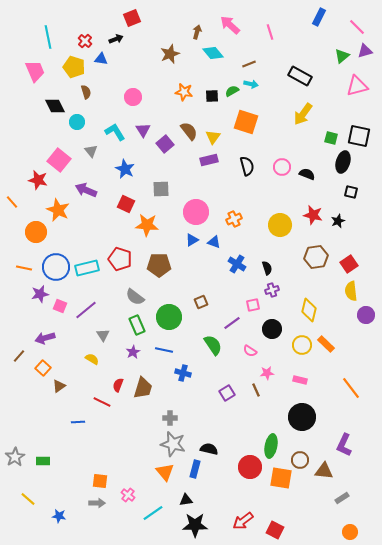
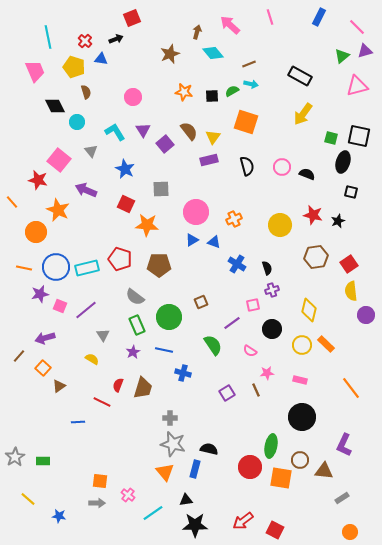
pink line at (270, 32): moved 15 px up
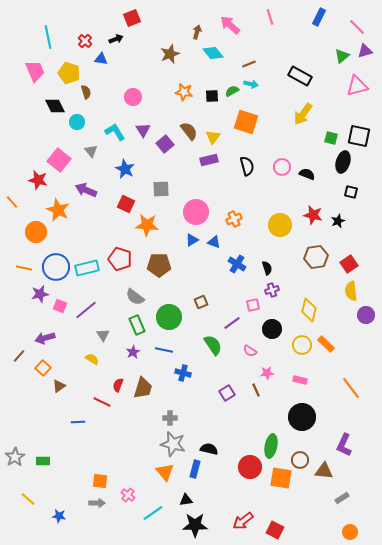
yellow pentagon at (74, 67): moved 5 px left, 6 px down
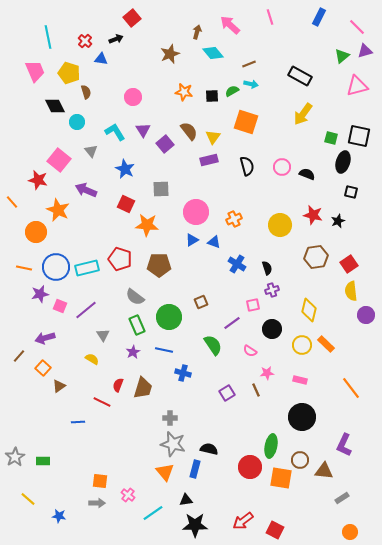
red square at (132, 18): rotated 18 degrees counterclockwise
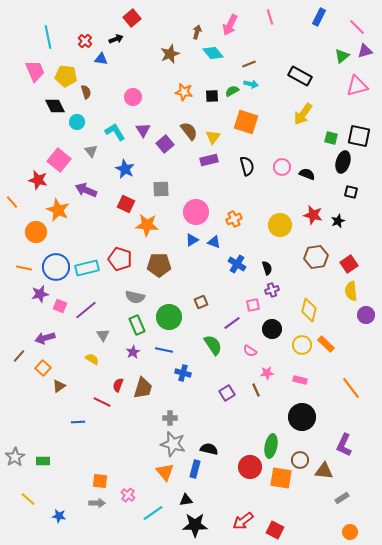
pink arrow at (230, 25): rotated 105 degrees counterclockwise
yellow pentagon at (69, 73): moved 3 px left, 3 px down; rotated 10 degrees counterclockwise
gray semicircle at (135, 297): rotated 24 degrees counterclockwise
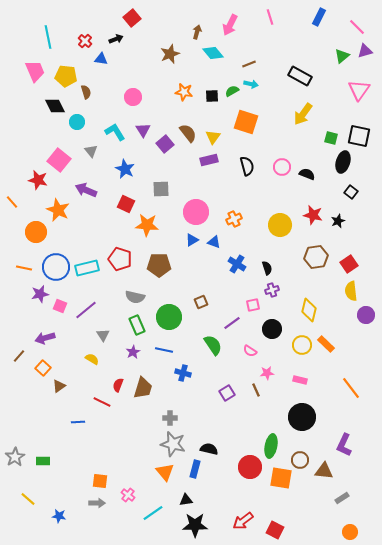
pink triangle at (357, 86): moved 2 px right, 4 px down; rotated 40 degrees counterclockwise
brown semicircle at (189, 131): moved 1 px left, 2 px down
black square at (351, 192): rotated 24 degrees clockwise
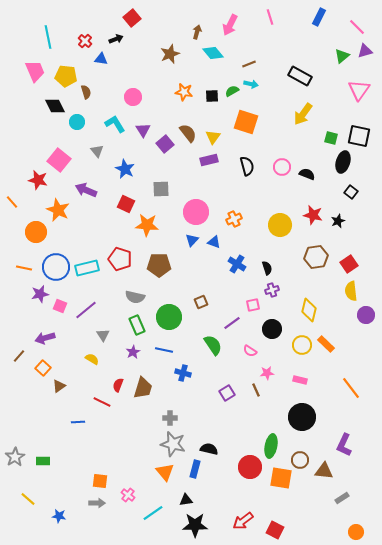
cyan L-shape at (115, 132): moved 8 px up
gray triangle at (91, 151): moved 6 px right
blue triangle at (192, 240): rotated 16 degrees counterclockwise
orange circle at (350, 532): moved 6 px right
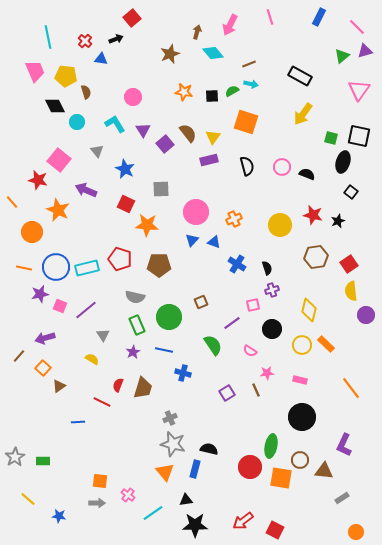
orange circle at (36, 232): moved 4 px left
gray cross at (170, 418): rotated 24 degrees counterclockwise
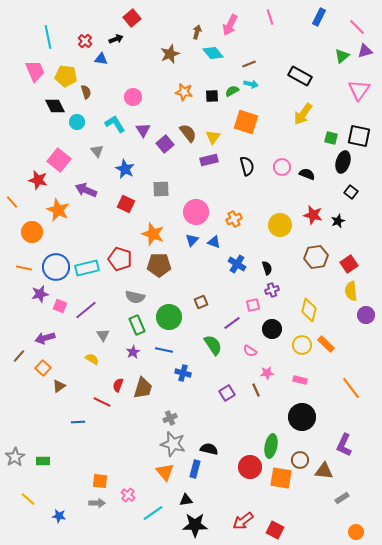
orange star at (147, 225): moved 6 px right, 9 px down; rotated 15 degrees clockwise
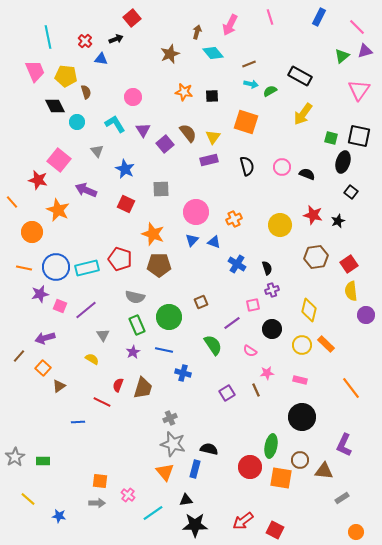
green semicircle at (232, 91): moved 38 px right
